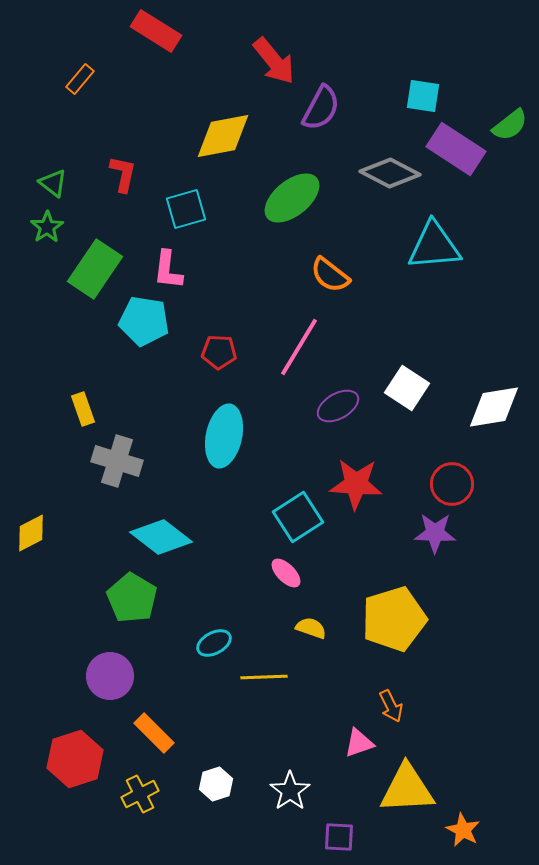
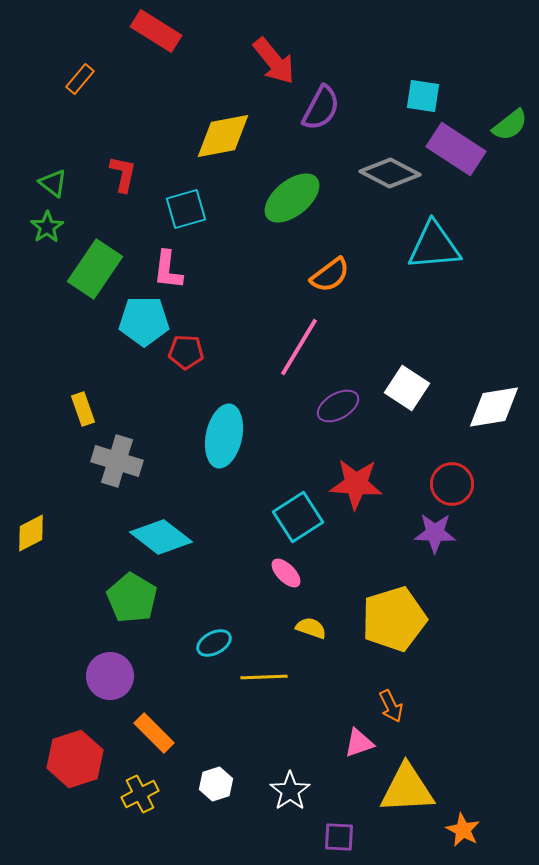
orange semicircle at (330, 275): rotated 75 degrees counterclockwise
cyan pentagon at (144, 321): rotated 9 degrees counterclockwise
red pentagon at (219, 352): moved 33 px left
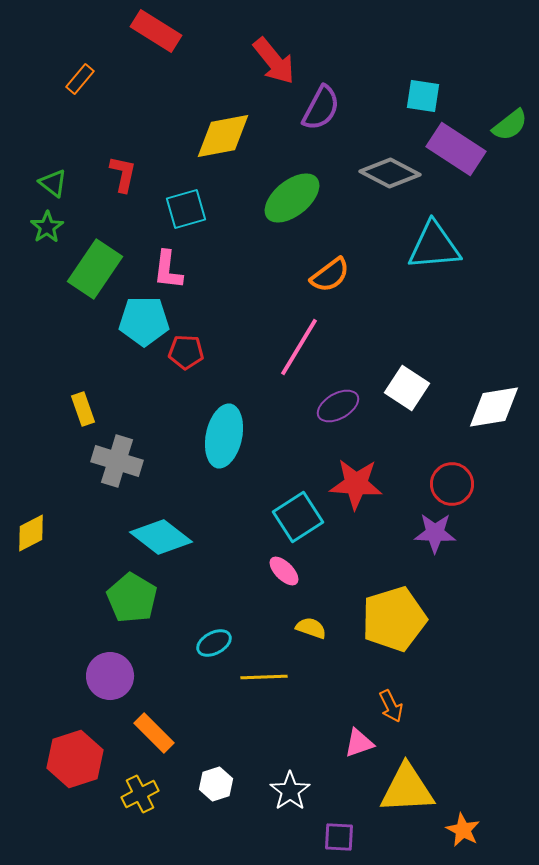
pink ellipse at (286, 573): moved 2 px left, 2 px up
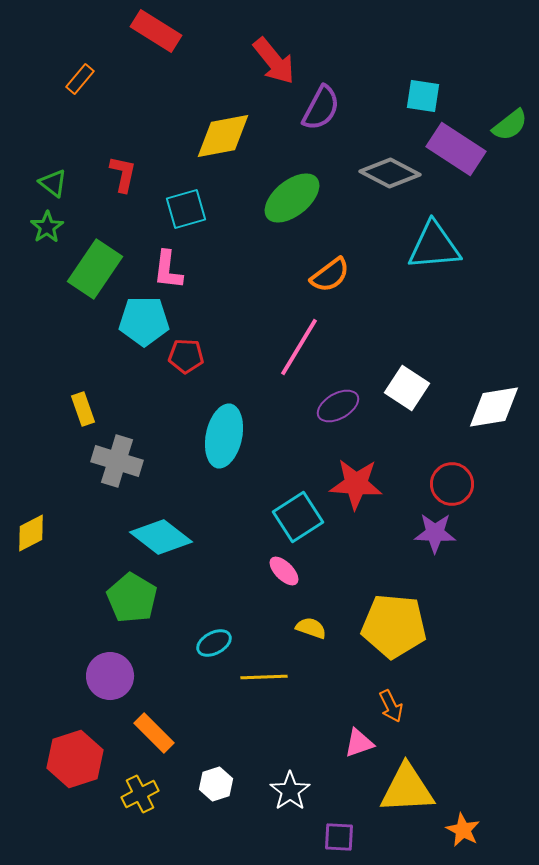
red pentagon at (186, 352): moved 4 px down
yellow pentagon at (394, 619): moved 7 px down; rotated 22 degrees clockwise
